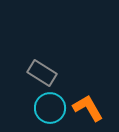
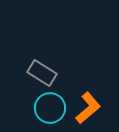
orange L-shape: rotated 80 degrees clockwise
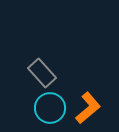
gray rectangle: rotated 16 degrees clockwise
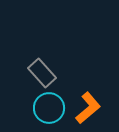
cyan circle: moved 1 px left
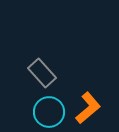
cyan circle: moved 4 px down
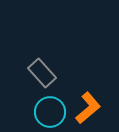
cyan circle: moved 1 px right
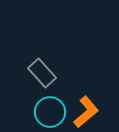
orange L-shape: moved 2 px left, 4 px down
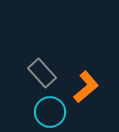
orange L-shape: moved 25 px up
